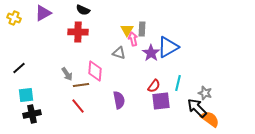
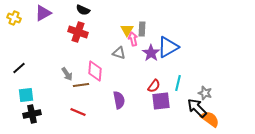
red cross: rotated 18 degrees clockwise
red line: moved 6 px down; rotated 28 degrees counterclockwise
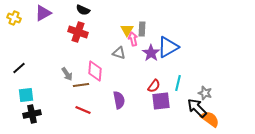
red line: moved 5 px right, 2 px up
